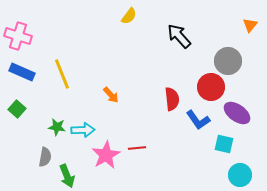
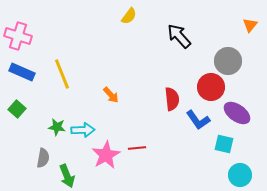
gray semicircle: moved 2 px left, 1 px down
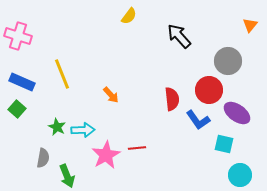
blue rectangle: moved 10 px down
red circle: moved 2 px left, 3 px down
green star: rotated 18 degrees clockwise
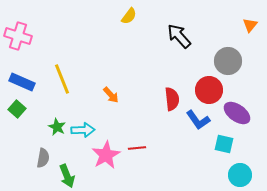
yellow line: moved 5 px down
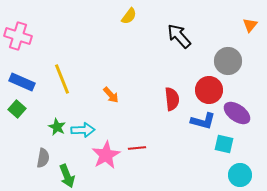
blue L-shape: moved 5 px right, 1 px down; rotated 40 degrees counterclockwise
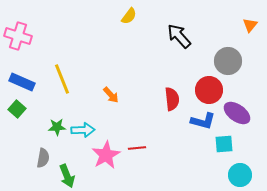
green star: rotated 30 degrees counterclockwise
cyan square: rotated 18 degrees counterclockwise
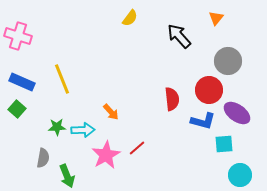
yellow semicircle: moved 1 px right, 2 px down
orange triangle: moved 34 px left, 7 px up
orange arrow: moved 17 px down
red line: rotated 36 degrees counterclockwise
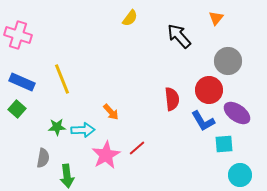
pink cross: moved 1 px up
blue L-shape: rotated 45 degrees clockwise
green arrow: rotated 15 degrees clockwise
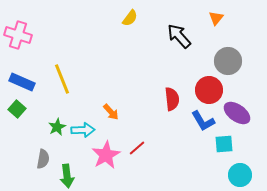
green star: rotated 24 degrees counterclockwise
gray semicircle: moved 1 px down
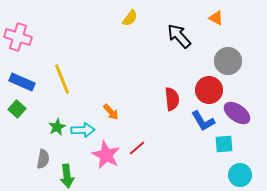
orange triangle: rotated 42 degrees counterclockwise
pink cross: moved 2 px down
pink star: rotated 16 degrees counterclockwise
